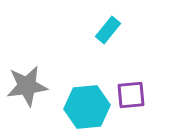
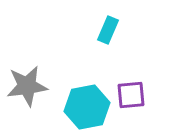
cyan rectangle: rotated 16 degrees counterclockwise
cyan hexagon: rotated 6 degrees counterclockwise
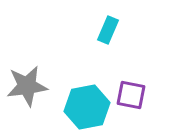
purple square: rotated 16 degrees clockwise
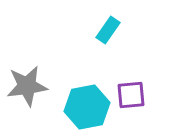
cyan rectangle: rotated 12 degrees clockwise
purple square: rotated 16 degrees counterclockwise
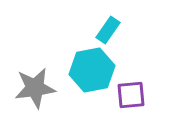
gray star: moved 8 px right, 2 px down
cyan hexagon: moved 5 px right, 37 px up
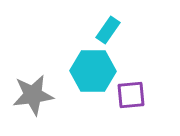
cyan hexagon: moved 1 px right, 1 px down; rotated 12 degrees clockwise
gray star: moved 2 px left, 7 px down
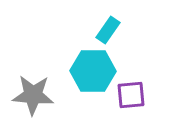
gray star: rotated 12 degrees clockwise
